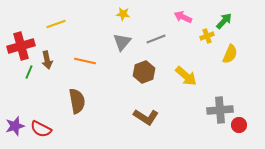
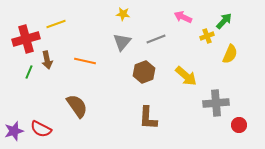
red cross: moved 5 px right, 7 px up
brown semicircle: moved 5 px down; rotated 25 degrees counterclockwise
gray cross: moved 4 px left, 7 px up
brown L-shape: moved 2 px right, 1 px down; rotated 60 degrees clockwise
purple star: moved 1 px left, 5 px down
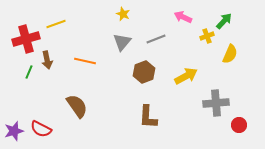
yellow star: rotated 16 degrees clockwise
yellow arrow: rotated 70 degrees counterclockwise
brown L-shape: moved 1 px up
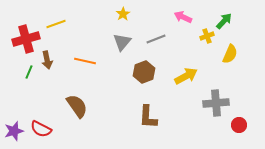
yellow star: rotated 16 degrees clockwise
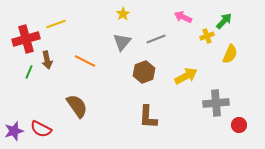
orange line: rotated 15 degrees clockwise
